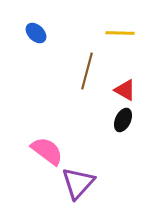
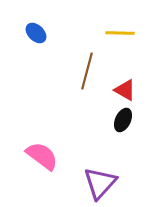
pink semicircle: moved 5 px left, 5 px down
purple triangle: moved 22 px right
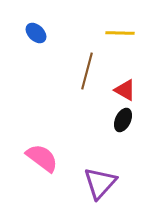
pink semicircle: moved 2 px down
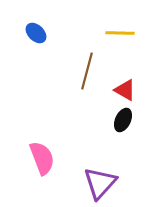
pink semicircle: rotated 32 degrees clockwise
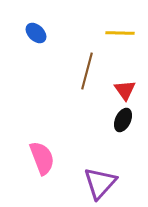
red triangle: rotated 25 degrees clockwise
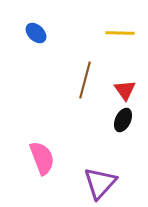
brown line: moved 2 px left, 9 px down
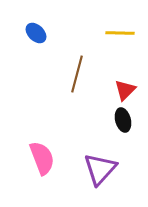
brown line: moved 8 px left, 6 px up
red triangle: rotated 20 degrees clockwise
black ellipse: rotated 40 degrees counterclockwise
purple triangle: moved 14 px up
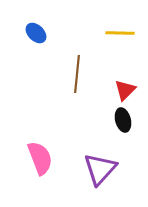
brown line: rotated 9 degrees counterclockwise
pink semicircle: moved 2 px left
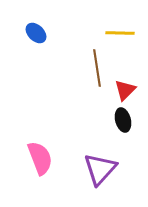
brown line: moved 20 px right, 6 px up; rotated 15 degrees counterclockwise
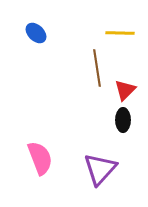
black ellipse: rotated 15 degrees clockwise
